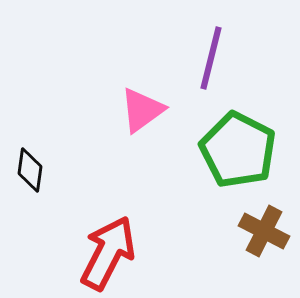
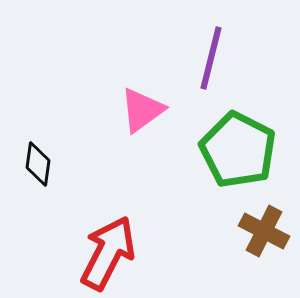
black diamond: moved 8 px right, 6 px up
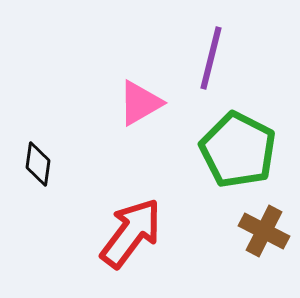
pink triangle: moved 2 px left, 7 px up; rotated 6 degrees clockwise
red arrow: moved 23 px right, 20 px up; rotated 10 degrees clockwise
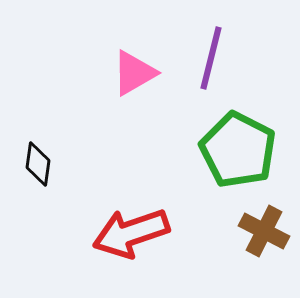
pink triangle: moved 6 px left, 30 px up
red arrow: rotated 146 degrees counterclockwise
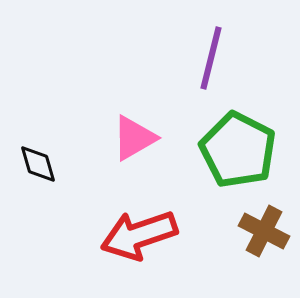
pink triangle: moved 65 px down
black diamond: rotated 24 degrees counterclockwise
red arrow: moved 8 px right, 2 px down
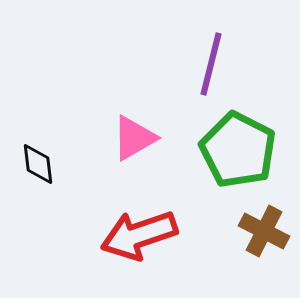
purple line: moved 6 px down
black diamond: rotated 9 degrees clockwise
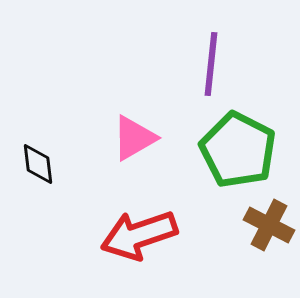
purple line: rotated 8 degrees counterclockwise
brown cross: moved 5 px right, 6 px up
